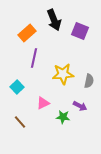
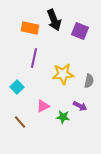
orange rectangle: moved 3 px right, 5 px up; rotated 54 degrees clockwise
pink triangle: moved 3 px down
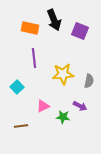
purple line: rotated 18 degrees counterclockwise
brown line: moved 1 px right, 4 px down; rotated 56 degrees counterclockwise
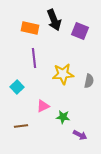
purple arrow: moved 29 px down
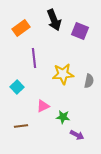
orange rectangle: moved 9 px left; rotated 48 degrees counterclockwise
purple arrow: moved 3 px left
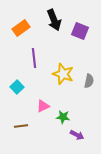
yellow star: rotated 25 degrees clockwise
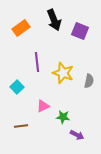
purple line: moved 3 px right, 4 px down
yellow star: moved 1 px up
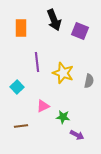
orange rectangle: rotated 54 degrees counterclockwise
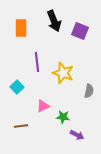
black arrow: moved 1 px down
gray semicircle: moved 10 px down
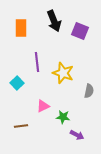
cyan square: moved 4 px up
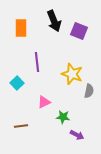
purple square: moved 1 px left
yellow star: moved 9 px right, 1 px down
pink triangle: moved 1 px right, 4 px up
